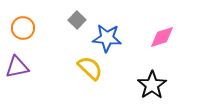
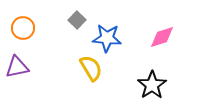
yellow semicircle: moved 1 px right; rotated 16 degrees clockwise
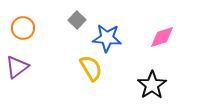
purple triangle: rotated 25 degrees counterclockwise
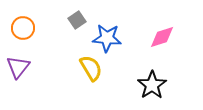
gray square: rotated 12 degrees clockwise
purple triangle: moved 1 px right; rotated 15 degrees counterclockwise
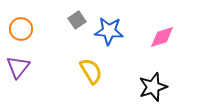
orange circle: moved 2 px left, 1 px down
blue star: moved 2 px right, 7 px up
yellow semicircle: moved 3 px down
black star: moved 1 px right, 2 px down; rotated 16 degrees clockwise
